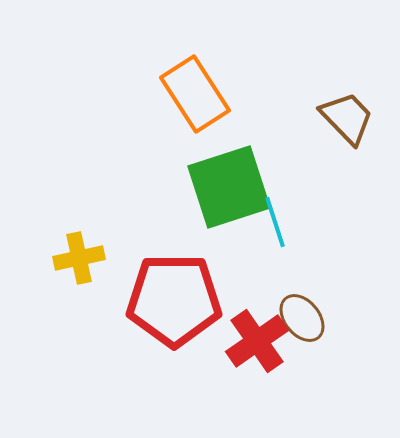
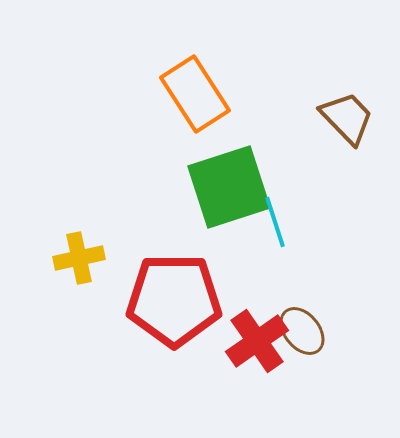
brown ellipse: moved 13 px down
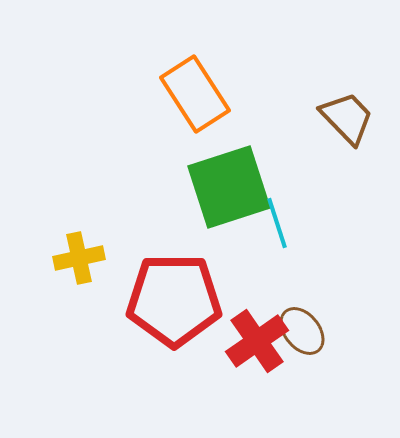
cyan line: moved 2 px right, 1 px down
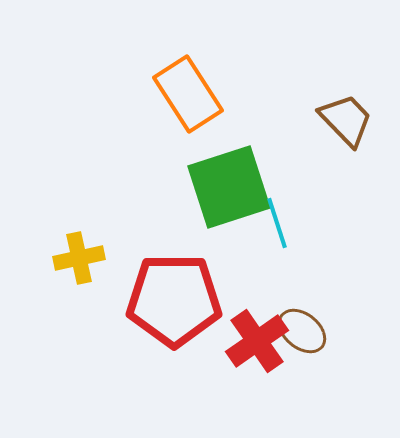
orange rectangle: moved 7 px left
brown trapezoid: moved 1 px left, 2 px down
brown ellipse: rotated 12 degrees counterclockwise
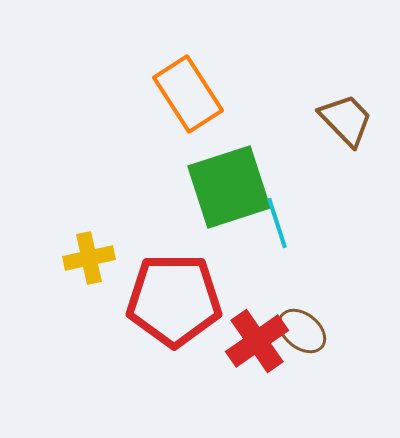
yellow cross: moved 10 px right
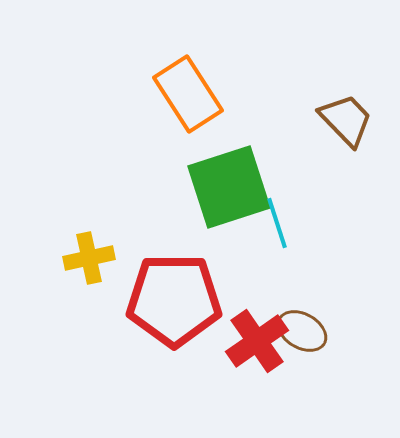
brown ellipse: rotated 9 degrees counterclockwise
